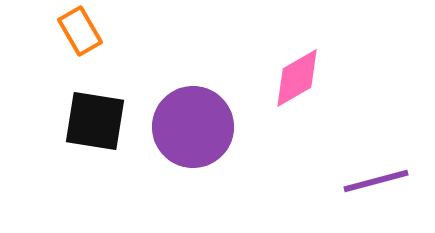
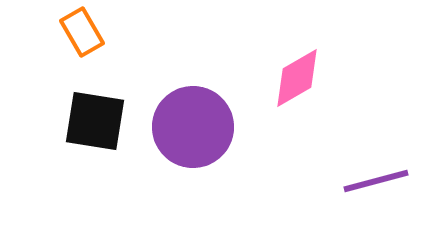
orange rectangle: moved 2 px right, 1 px down
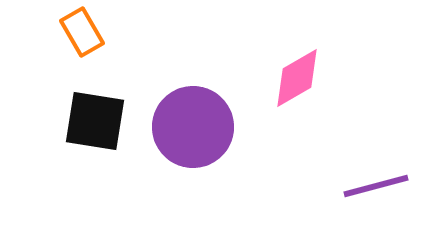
purple line: moved 5 px down
